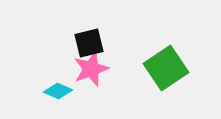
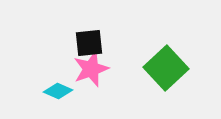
black square: rotated 8 degrees clockwise
green square: rotated 9 degrees counterclockwise
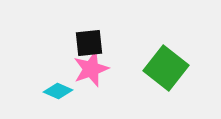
green square: rotated 9 degrees counterclockwise
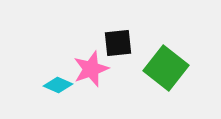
black square: moved 29 px right
cyan diamond: moved 6 px up
